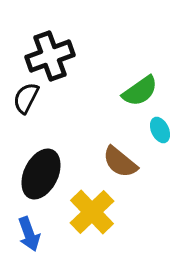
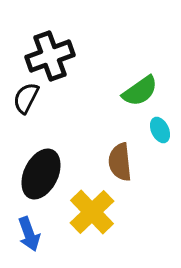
brown semicircle: rotated 45 degrees clockwise
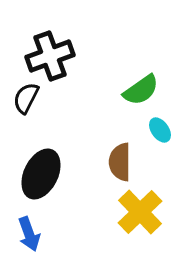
green semicircle: moved 1 px right, 1 px up
cyan ellipse: rotated 10 degrees counterclockwise
brown semicircle: rotated 6 degrees clockwise
yellow cross: moved 48 px right
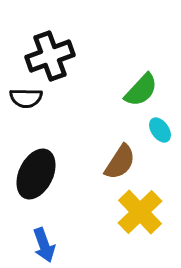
green semicircle: rotated 12 degrees counterclockwise
black semicircle: rotated 116 degrees counterclockwise
brown semicircle: rotated 147 degrees counterclockwise
black ellipse: moved 5 px left
blue arrow: moved 15 px right, 11 px down
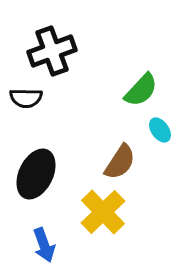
black cross: moved 2 px right, 5 px up
yellow cross: moved 37 px left
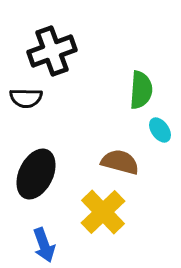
green semicircle: rotated 39 degrees counterclockwise
brown semicircle: rotated 108 degrees counterclockwise
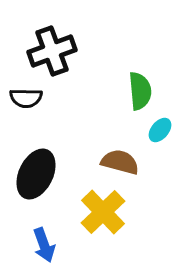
green semicircle: moved 1 px left, 1 px down; rotated 9 degrees counterclockwise
cyan ellipse: rotated 75 degrees clockwise
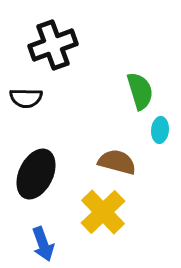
black cross: moved 1 px right, 6 px up
green semicircle: rotated 12 degrees counterclockwise
cyan ellipse: rotated 35 degrees counterclockwise
brown semicircle: moved 3 px left
blue arrow: moved 1 px left, 1 px up
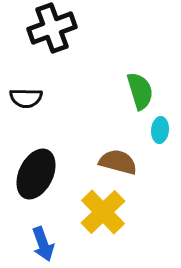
black cross: moved 1 px left, 17 px up
brown semicircle: moved 1 px right
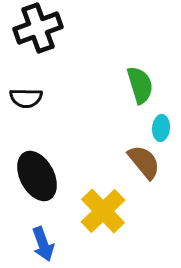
black cross: moved 14 px left
green semicircle: moved 6 px up
cyan ellipse: moved 1 px right, 2 px up
brown semicircle: moved 26 px right; rotated 36 degrees clockwise
black ellipse: moved 1 px right, 2 px down; rotated 54 degrees counterclockwise
yellow cross: moved 1 px up
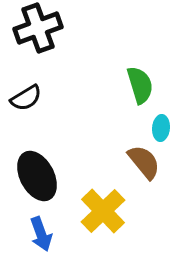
black semicircle: rotated 32 degrees counterclockwise
blue arrow: moved 2 px left, 10 px up
